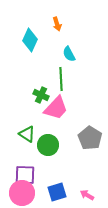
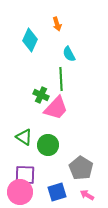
green triangle: moved 3 px left, 3 px down
gray pentagon: moved 9 px left, 30 px down
pink circle: moved 2 px left, 1 px up
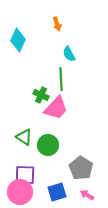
cyan diamond: moved 12 px left
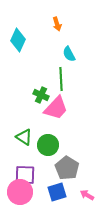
gray pentagon: moved 14 px left
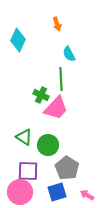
purple square: moved 3 px right, 4 px up
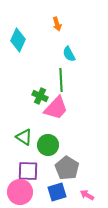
green line: moved 1 px down
green cross: moved 1 px left, 1 px down
